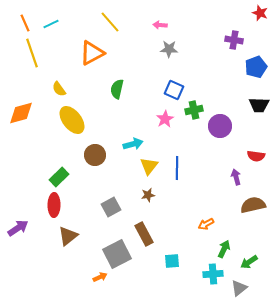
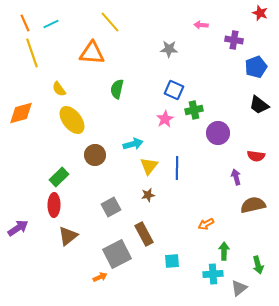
pink arrow at (160, 25): moved 41 px right
orange triangle at (92, 53): rotated 32 degrees clockwise
black trapezoid at (259, 105): rotated 35 degrees clockwise
purple circle at (220, 126): moved 2 px left, 7 px down
green arrow at (224, 249): moved 2 px down; rotated 24 degrees counterclockwise
green arrow at (249, 262): moved 9 px right, 3 px down; rotated 72 degrees counterclockwise
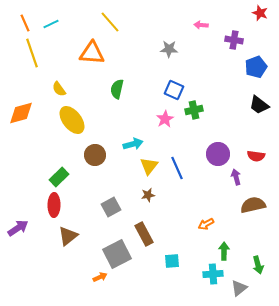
purple circle at (218, 133): moved 21 px down
blue line at (177, 168): rotated 25 degrees counterclockwise
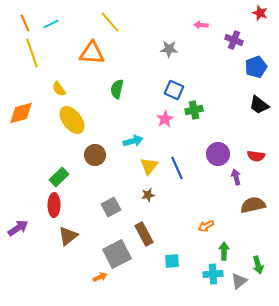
purple cross at (234, 40): rotated 12 degrees clockwise
cyan arrow at (133, 144): moved 3 px up
orange arrow at (206, 224): moved 2 px down
gray triangle at (239, 288): moved 7 px up
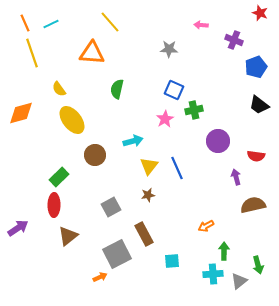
purple circle at (218, 154): moved 13 px up
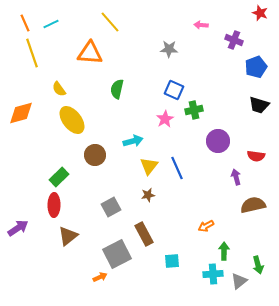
orange triangle at (92, 53): moved 2 px left
black trapezoid at (259, 105): rotated 20 degrees counterclockwise
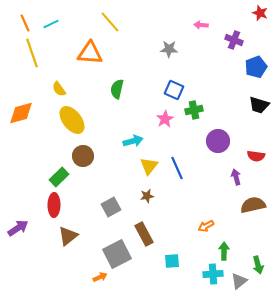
brown circle at (95, 155): moved 12 px left, 1 px down
brown star at (148, 195): moved 1 px left, 1 px down
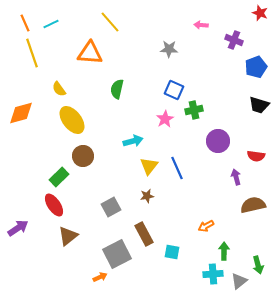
red ellipse at (54, 205): rotated 35 degrees counterclockwise
cyan square at (172, 261): moved 9 px up; rotated 14 degrees clockwise
